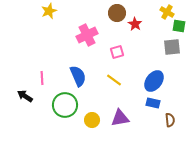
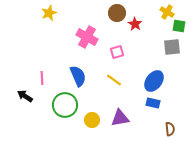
yellow star: moved 2 px down
pink cross: moved 2 px down; rotated 35 degrees counterclockwise
brown semicircle: moved 9 px down
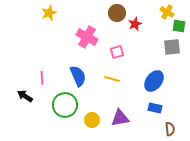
red star: rotated 16 degrees clockwise
yellow line: moved 2 px left, 1 px up; rotated 21 degrees counterclockwise
blue rectangle: moved 2 px right, 5 px down
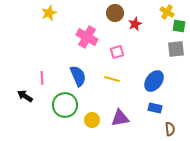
brown circle: moved 2 px left
gray square: moved 4 px right, 2 px down
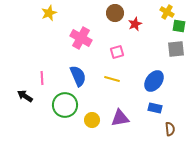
pink cross: moved 6 px left, 1 px down
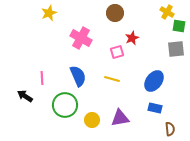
red star: moved 3 px left, 14 px down
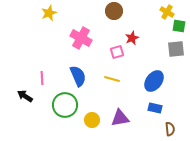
brown circle: moved 1 px left, 2 px up
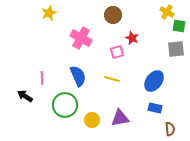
brown circle: moved 1 px left, 4 px down
red star: rotated 24 degrees counterclockwise
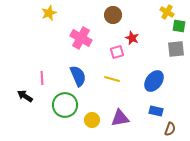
blue rectangle: moved 1 px right, 3 px down
brown semicircle: rotated 24 degrees clockwise
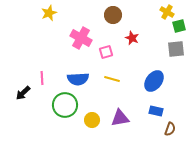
green square: rotated 24 degrees counterclockwise
pink square: moved 11 px left
blue semicircle: moved 3 px down; rotated 110 degrees clockwise
black arrow: moved 2 px left, 3 px up; rotated 77 degrees counterclockwise
